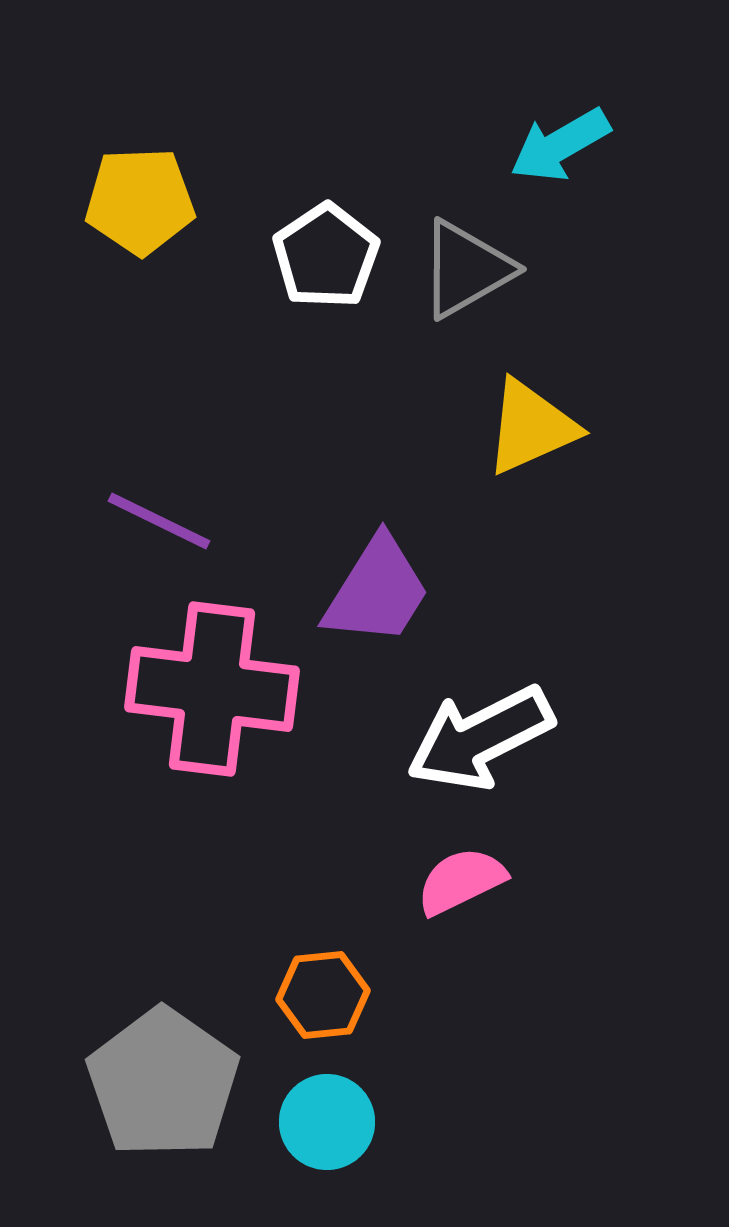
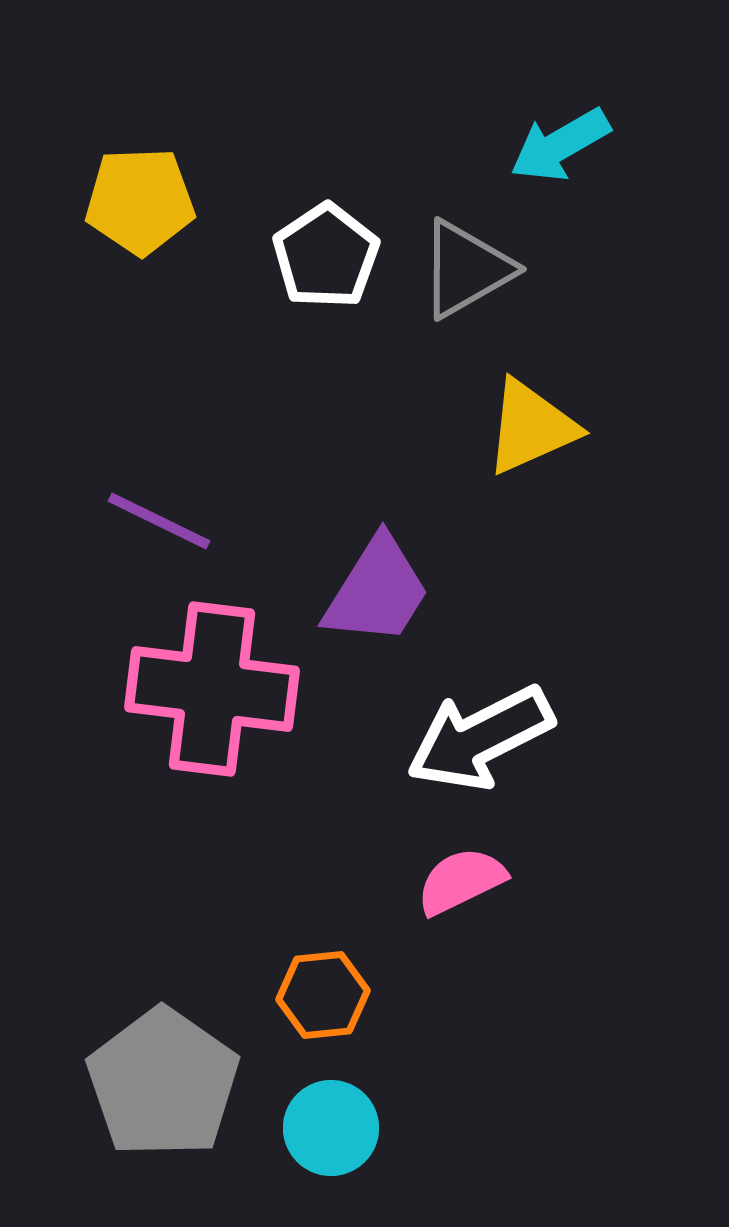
cyan circle: moved 4 px right, 6 px down
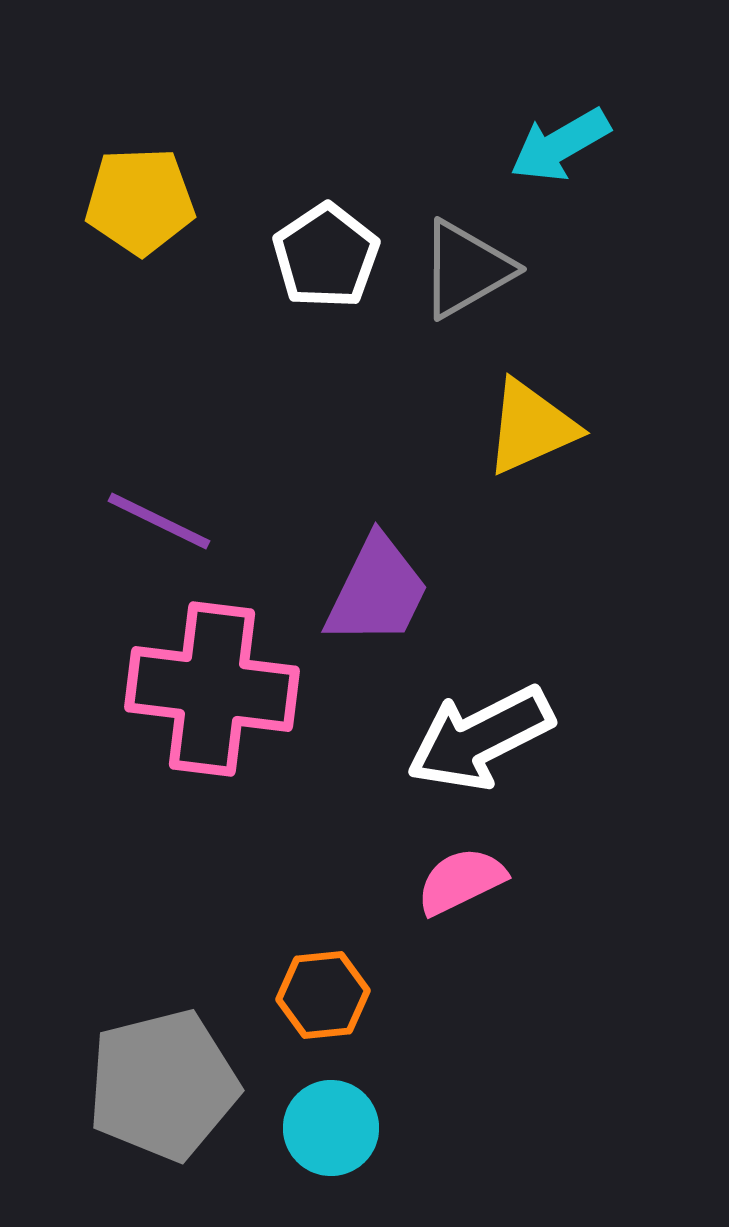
purple trapezoid: rotated 6 degrees counterclockwise
gray pentagon: moved 2 px down; rotated 23 degrees clockwise
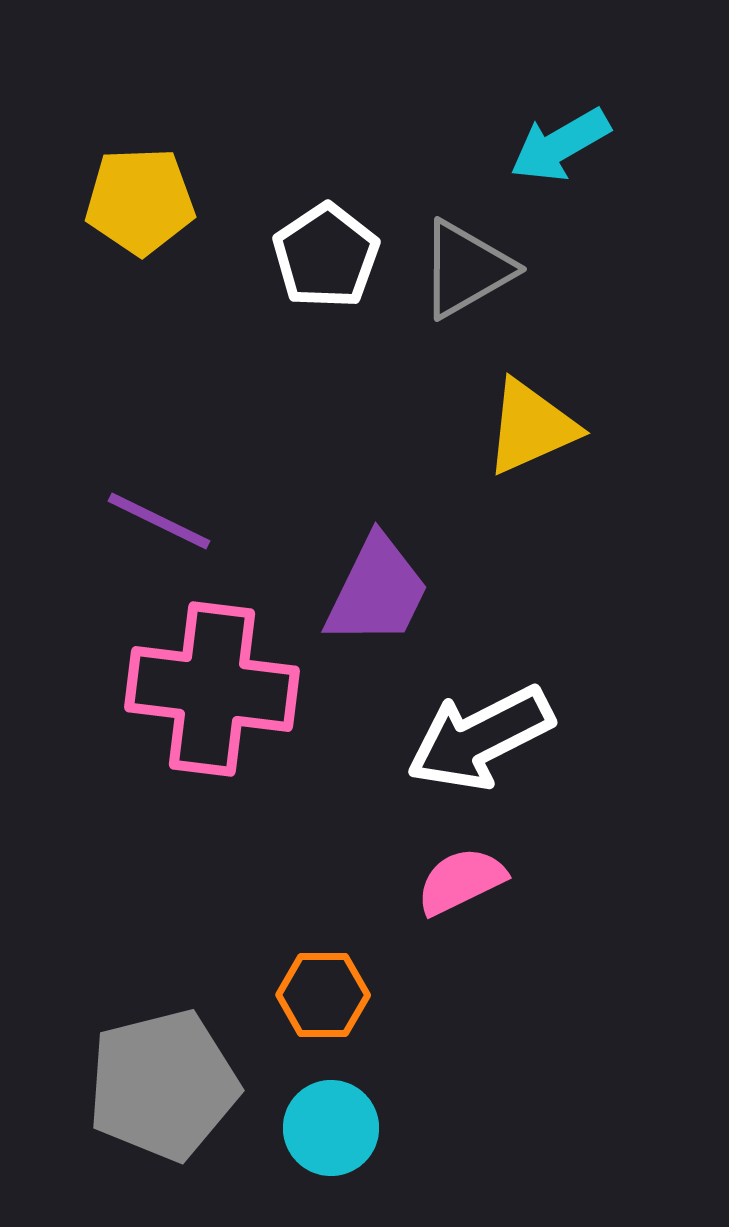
orange hexagon: rotated 6 degrees clockwise
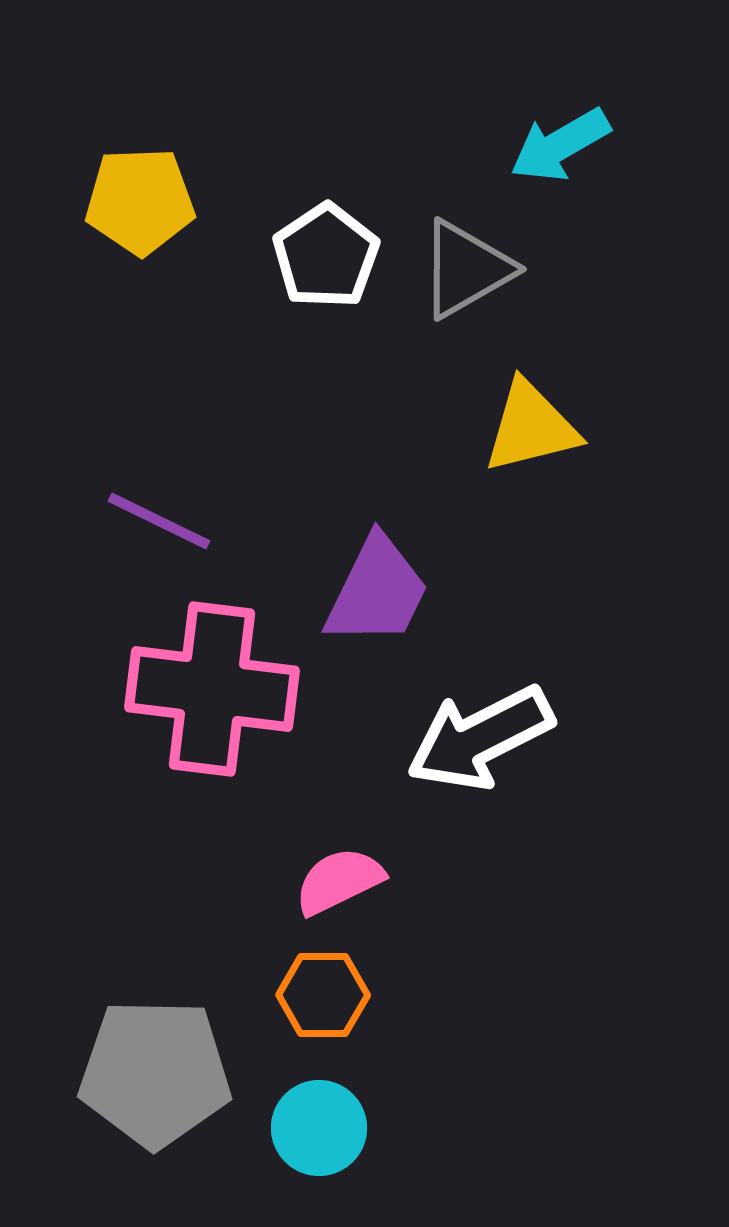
yellow triangle: rotated 10 degrees clockwise
pink semicircle: moved 122 px left
gray pentagon: moved 8 px left, 12 px up; rotated 15 degrees clockwise
cyan circle: moved 12 px left
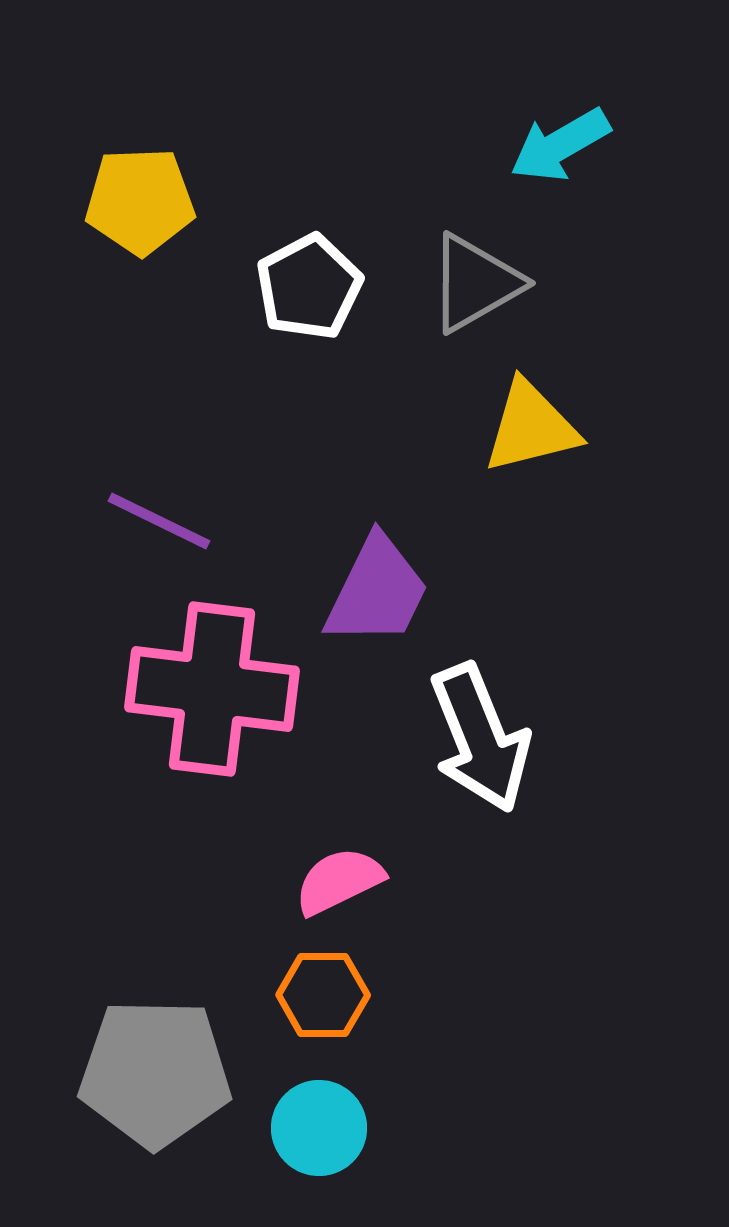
white pentagon: moved 17 px left, 31 px down; rotated 6 degrees clockwise
gray triangle: moved 9 px right, 14 px down
white arrow: rotated 85 degrees counterclockwise
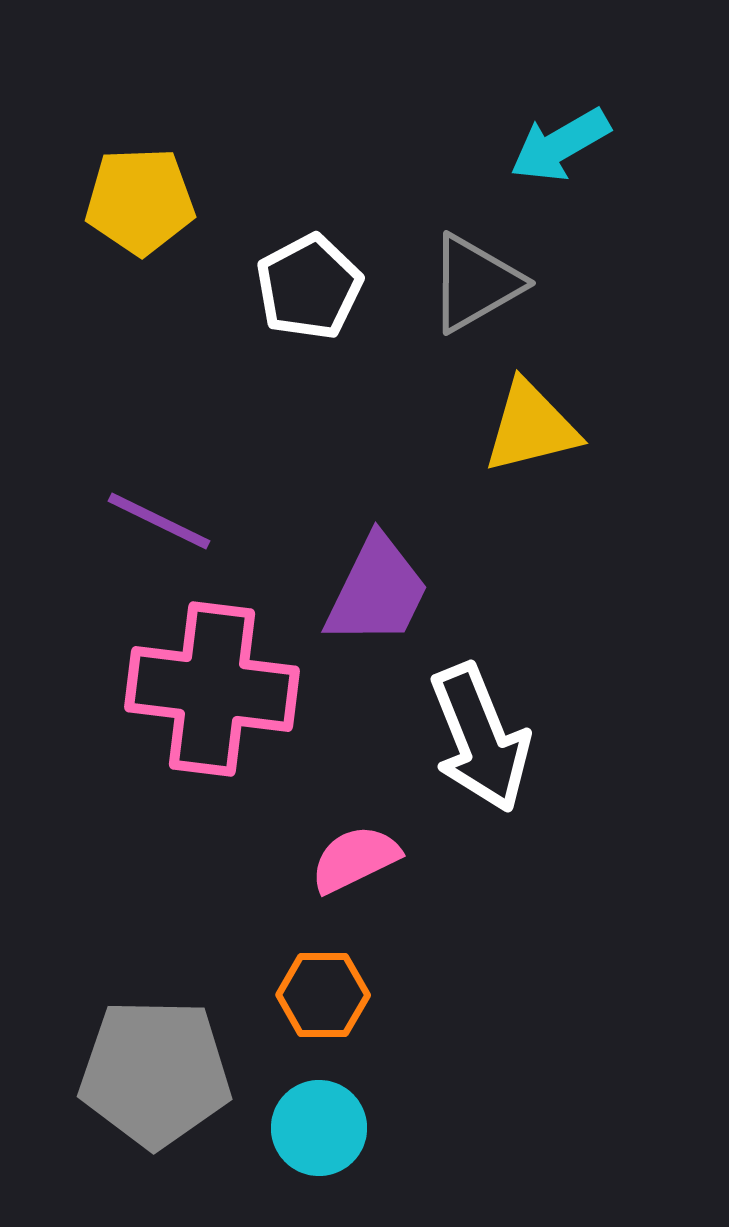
pink semicircle: moved 16 px right, 22 px up
